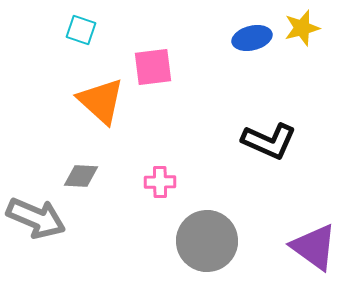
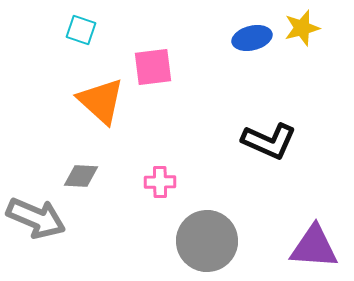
purple triangle: rotated 32 degrees counterclockwise
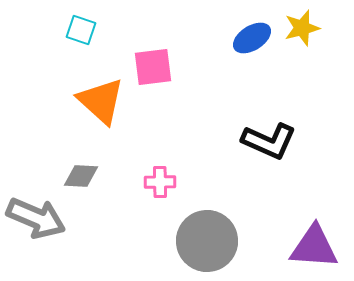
blue ellipse: rotated 18 degrees counterclockwise
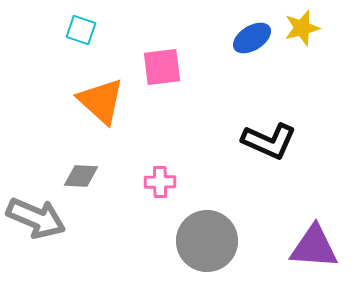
pink square: moved 9 px right
